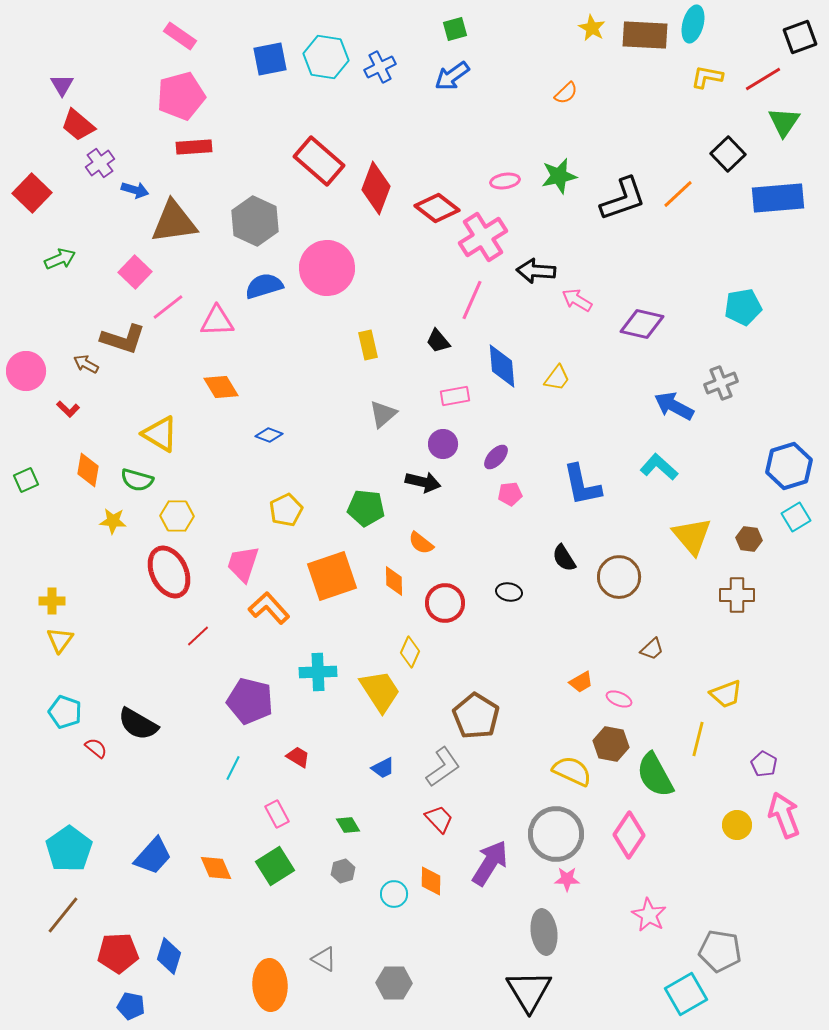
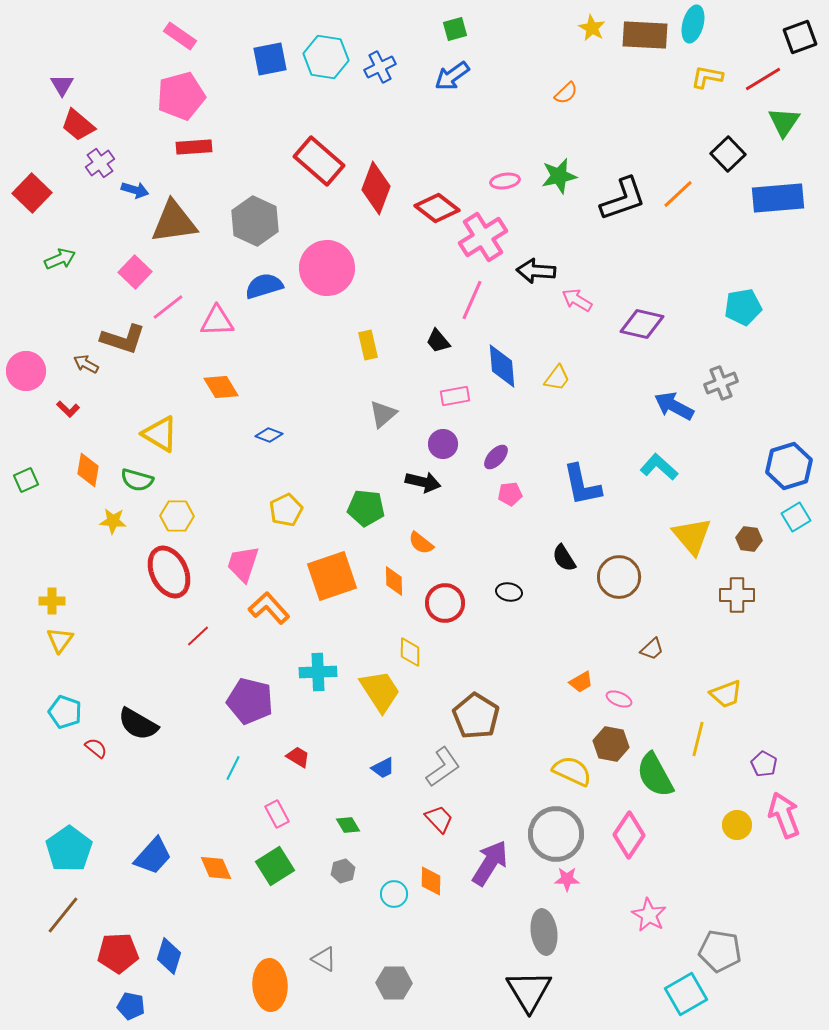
yellow diamond at (410, 652): rotated 24 degrees counterclockwise
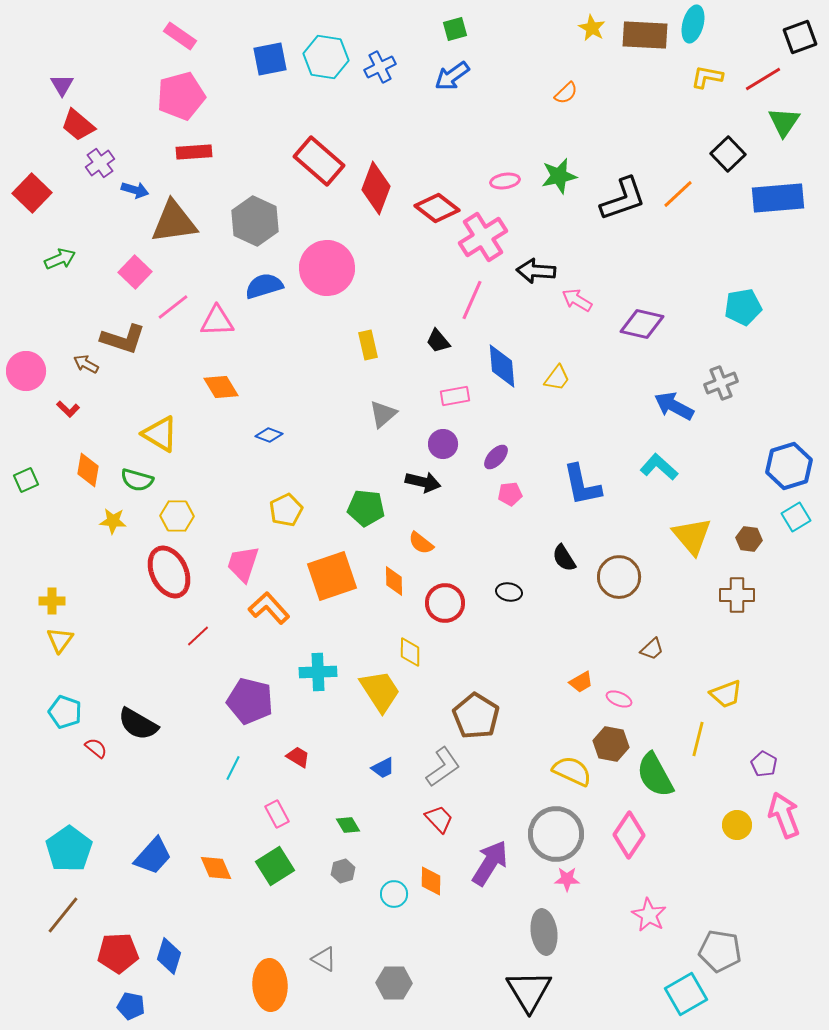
red rectangle at (194, 147): moved 5 px down
pink line at (168, 307): moved 5 px right
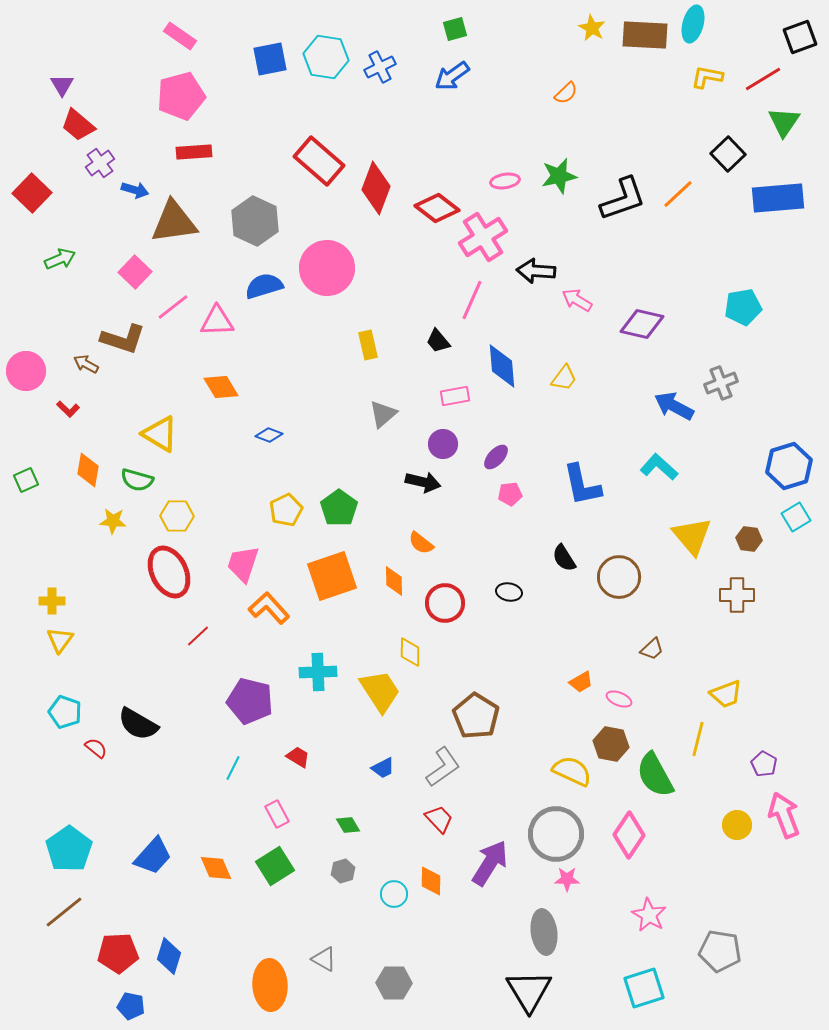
yellow trapezoid at (557, 378): moved 7 px right
green pentagon at (366, 508): moved 27 px left; rotated 30 degrees clockwise
brown line at (63, 915): moved 1 px right, 3 px up; rotated 12 degrees clockwise
cyan square at (686, 994): moved 42 px left, 6 px up; rotated 12 degrees clockwise
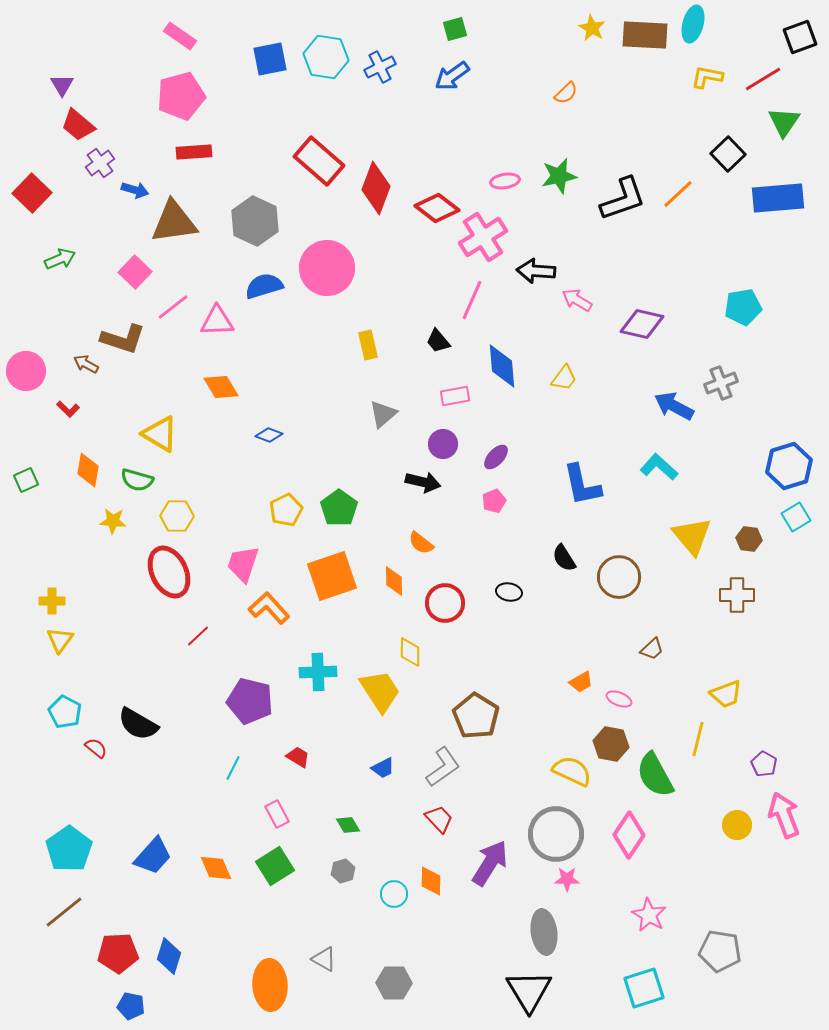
pink pentagon at (510, 494): moved 16 px left, 7 px down; rotated 15 degrees counterclockwise
cyan pentagon at (65, 712): rotated 8 degrees clockwise
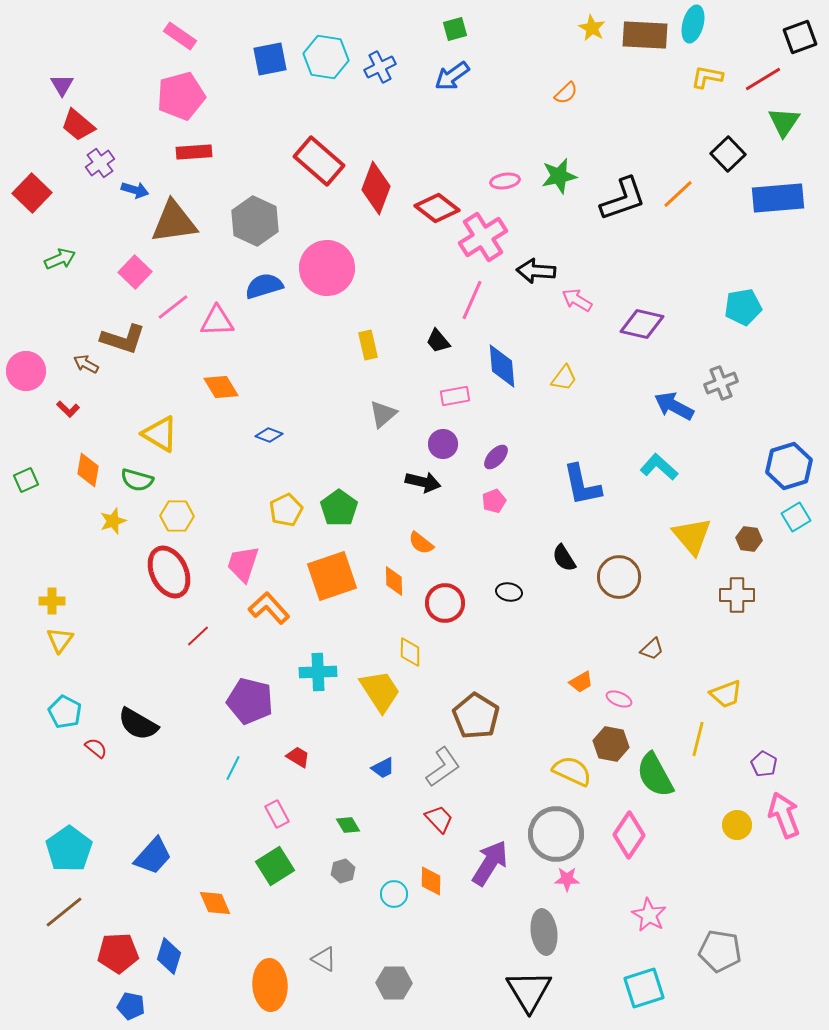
yellow star at (113, 521): rotated 24 degrees counterclockwise
orange diamond at (216, 868): moved 1 px left, 35 px down
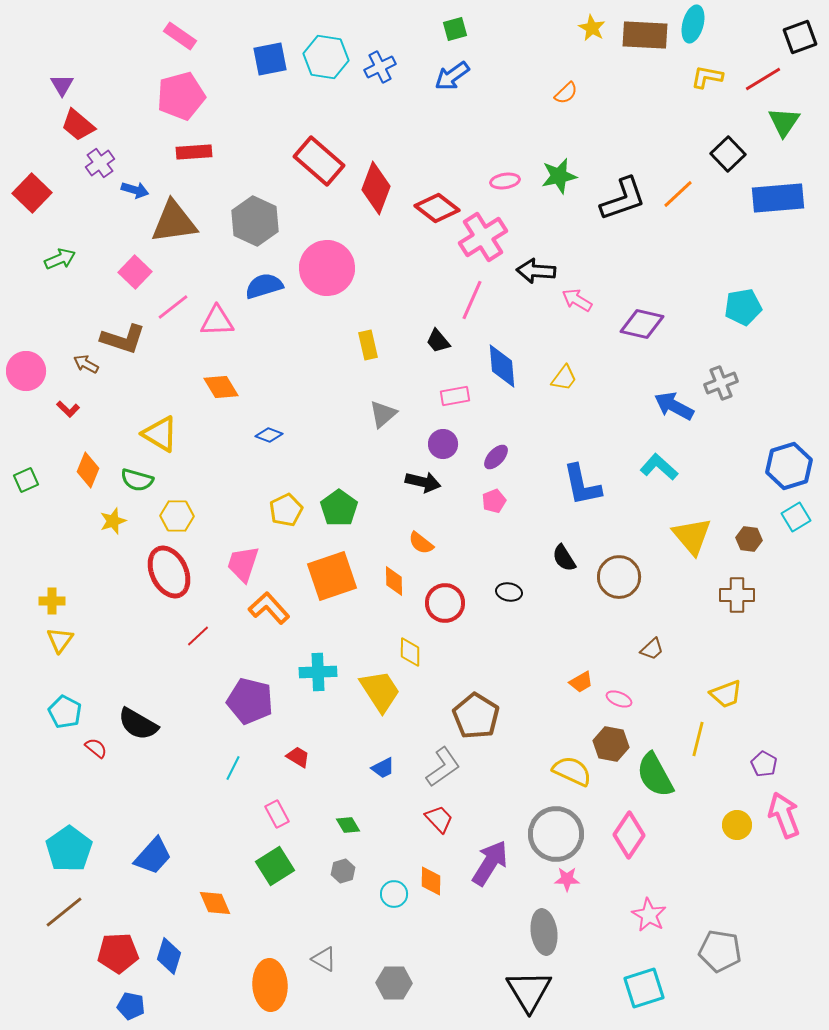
orange diamond at (88, 470): rotated 12 degrees clockwise
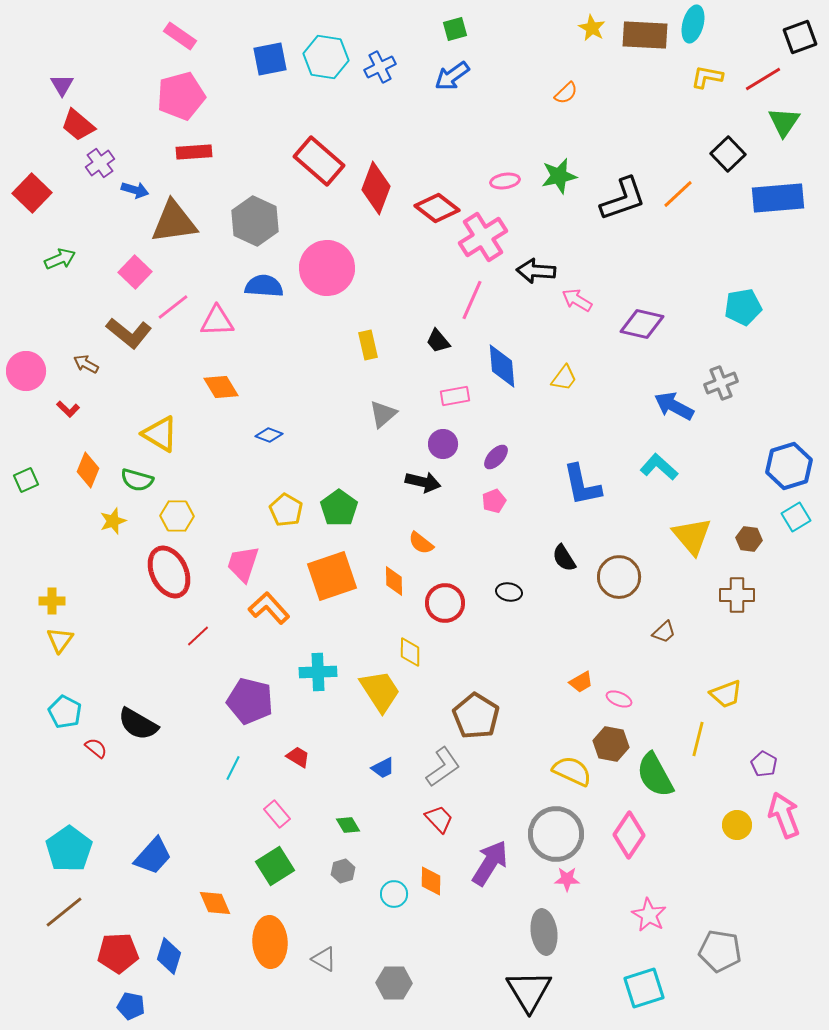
blue semicircle at (264, 286): rotated 21 degrees clockwise
brown L-shape at (123, 339): moved 6 px right, 6 px up; rotated 21 degrees clockwise
yellow pentagon at (286, 510): rotated 16 degrees counterclockwise
brown trapezoid at (652, 649): moved 12 px right, 17 px up
pink rectangle at (277, 814): rotated 12 degrees counterclockwise
orange ellipse at (270, 985): moved 43 px up
